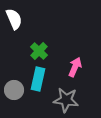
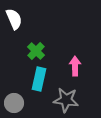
green cross: moved 3 px left
pink arrow: moved 1 px up; rotated 24 degrees counterclockwise
cyan rectangle: moved 1 px right
gray circle: moved 13 px down
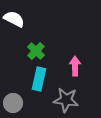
white semicircle: rotated 40 degrees counterclockwise
gray circle: moved 1 px left
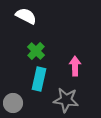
white semicircle: moved 12 px right, 3 px up
